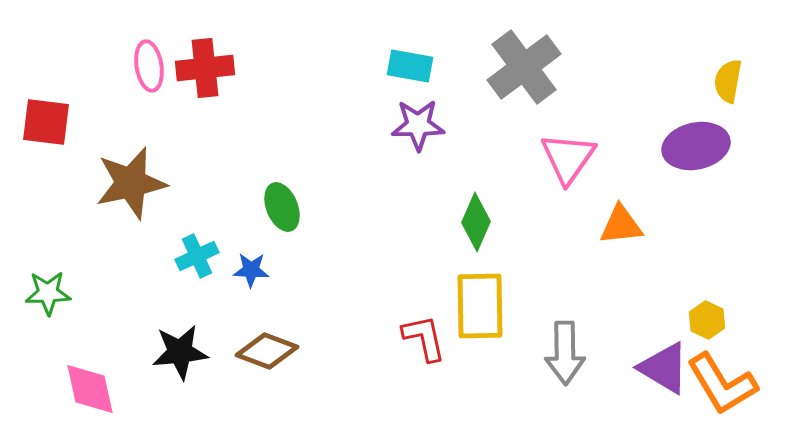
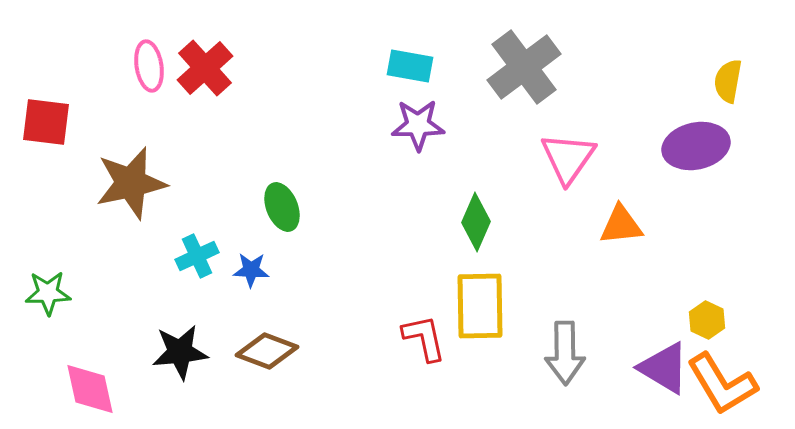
red cross: rotated 36 degrees counterclockwise
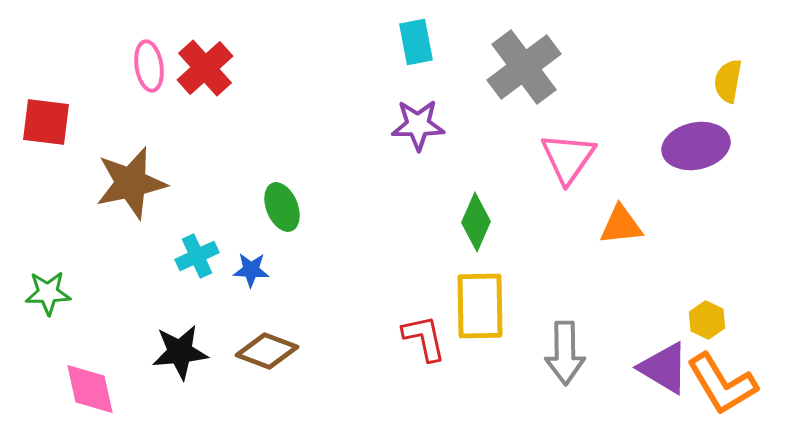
cyan rectangle: moved 6 px right, 24 px up; rotated 69 degrees clockwise
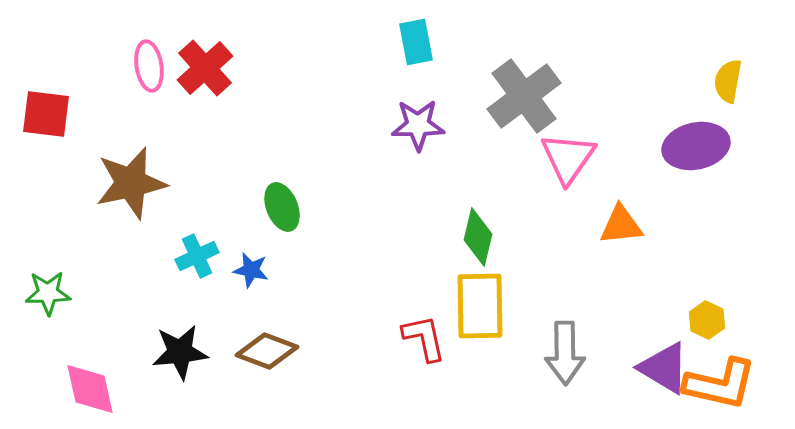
gray cross: moved 29 px down
red square: moved 8 px up
green diamond: moved 2 px right, 15 px down; rotated 10 degrees counterclockwise
blue star: rotated 9 degrees clockwise
orange L-shape: moved 2 px left; rotated 46 degrees counterclockwise
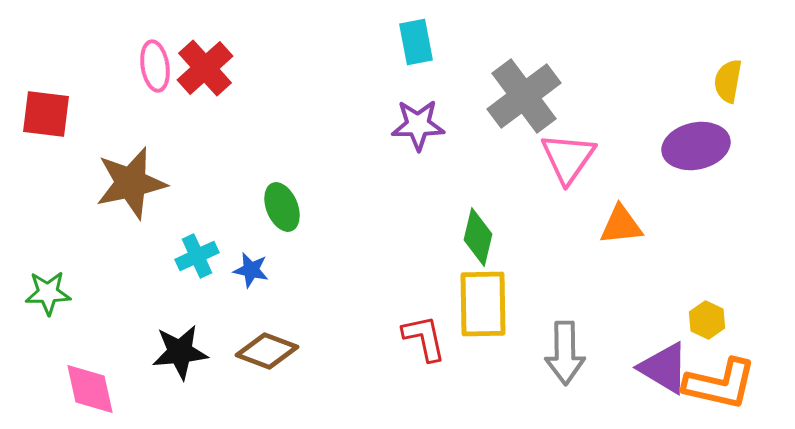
pink ellipse: moved 6 px right
yellow rectangle: moved 3 px right, 2 px up
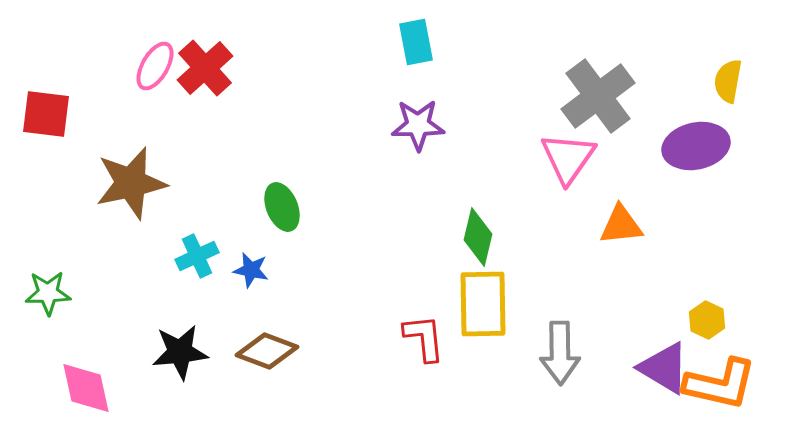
pink ellipse: rotated 39 degrees clockwise
gray cross: moved 74 px right
red L-shape: rotated 6 degrees clockwise
gray arrow: moved 5 px left
pink diamond: moved 4 px left, 1 px up
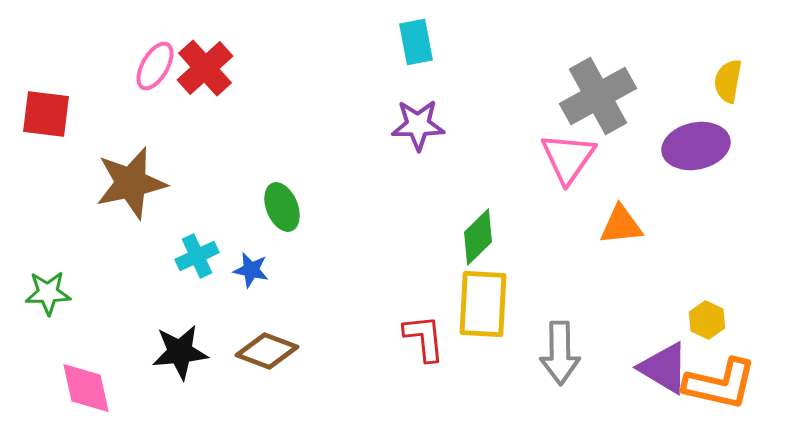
gray cross: rotated 8 degrees clockwise
green diamond: rotated 32 degrees clockwise
yellow rectangle: rotated 4 degrees clockwise
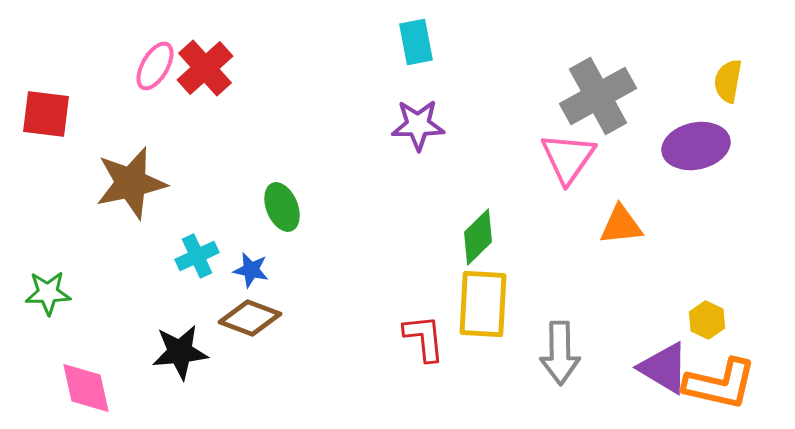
brown diamond: moved 17 px left, 33 px up
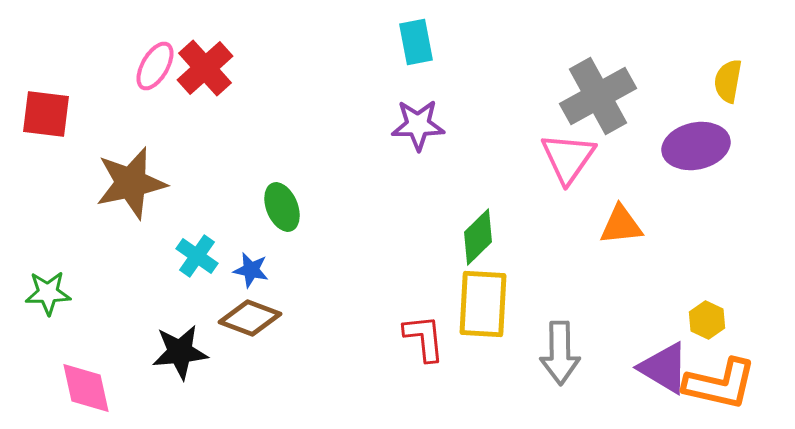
cyan cross: rotated 30 degrees counterclockwise
